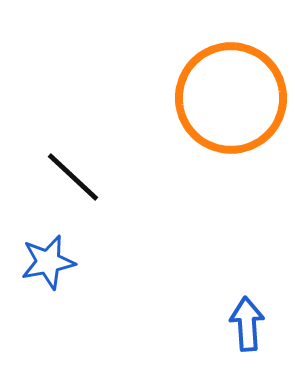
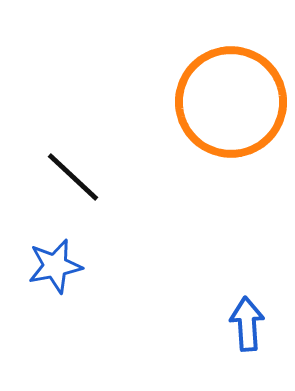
orange circle: moved 4 px down
blue star: moved 7 px right, 4 px down
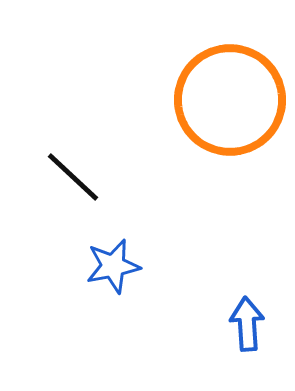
orange circle: moved 1 px left, 2 px up
blue star: moved 58 px right
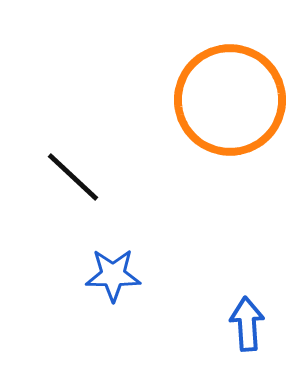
blue star: moved 9 px down; rotated 12 degrees clockwise
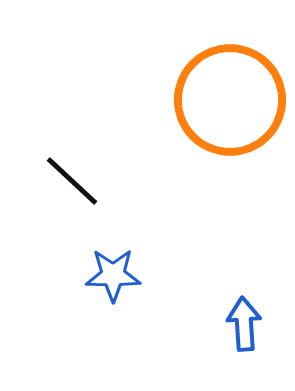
black line: moved 1 px left, 4 px down
blue arrow: moved 3 px left
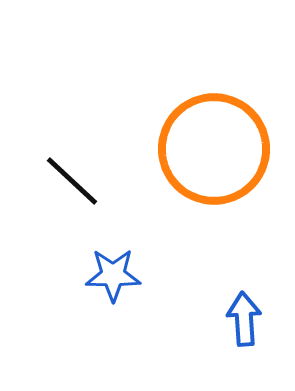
orange circle: moved 16 px left, 49 px down
blue arrow: moved 5 px up
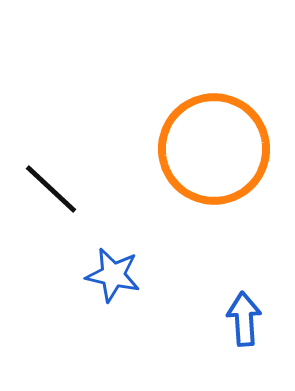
black line: moved 21 px left, 8 px down
blue star: rotated 12 degrees clockwise
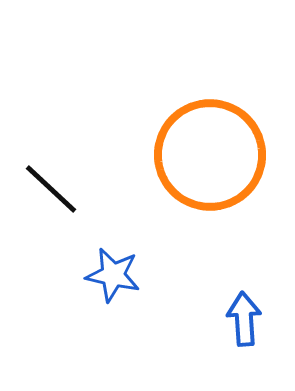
orange circle: moved 4 px left, 6 px down
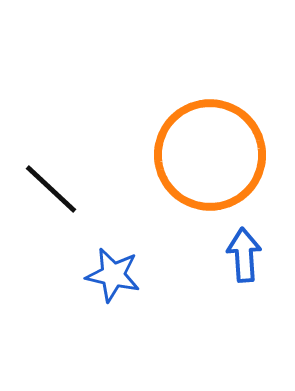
blue arrow: moved 64 px up
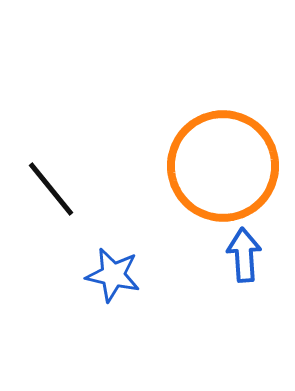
orange circle: moved 13 px right, 11 px down
black line: rotated 8 degrees clockwise
